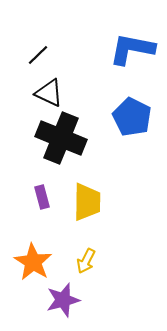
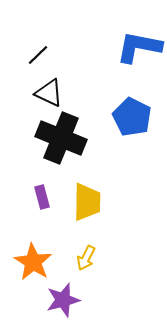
blue L-shape: moved 7 px right, 2 px up
yellow arrow: moved 3 px up
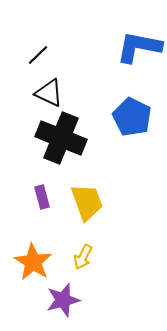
yellow trapezoid: rotated 21 degrees counterclockwise
yellow arrow: moved 3 px left, 1 px up
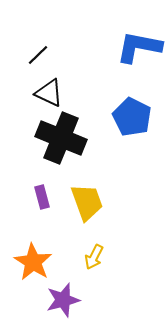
yellow arrow: moved 11 px right
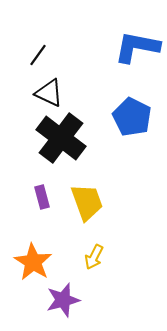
blue L-shape: moved 2 px left
black line: rotated 10 degrees counterclockwise
black cross: rotated 15 degrees clockwise
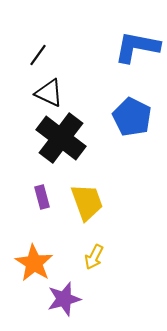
orange star: moved 1 px right, 1 px down
purple star: moved 1 px right, 1 px up
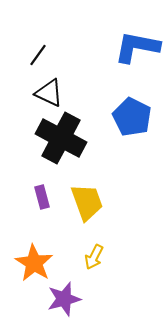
black cross: rotated 9 degrees counterclockwise
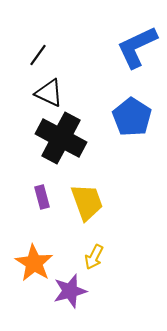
blue L-shape: rotated 36 degrees counterclockwise
blue pentagon: rotated 6 degrees clockwise
purple star: moved 6 px right, 8 px up
